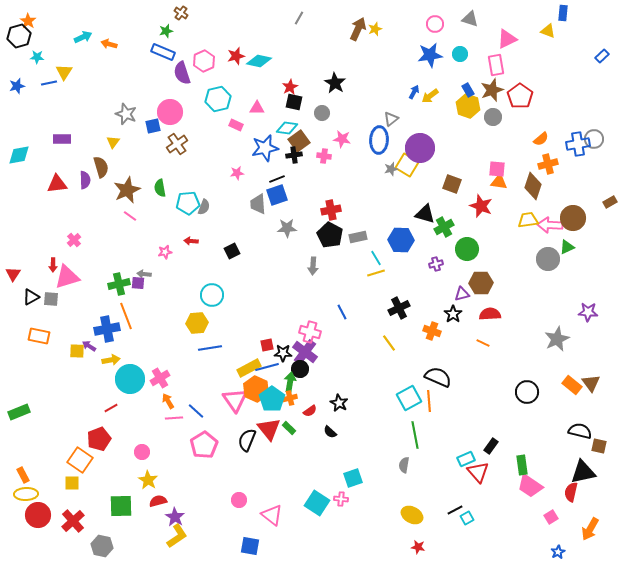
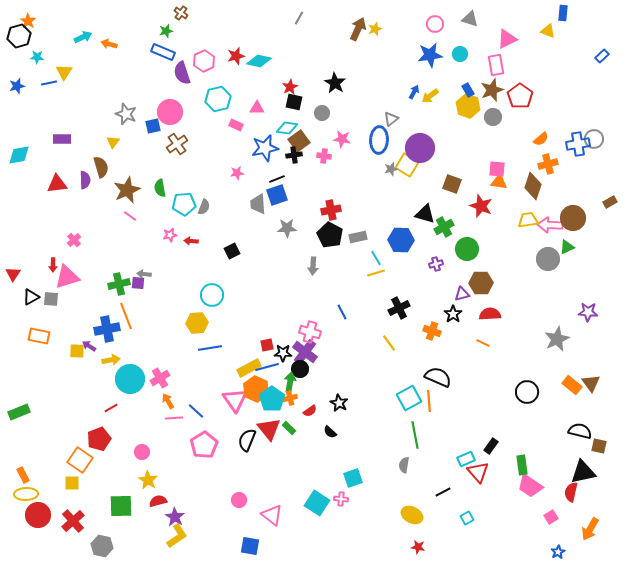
cyan pentagon at (188, 203): moved 4 px left, 1 px down
pink star at (165, 252): moved 5 px right, 17 px up
black line at (455, 510): moved 12 px left, 18 px up
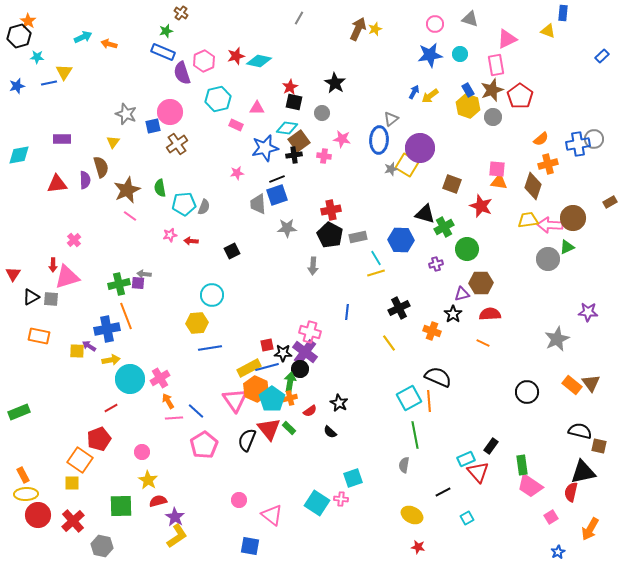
blue line at (342, 312): moved 5 px right; rotated 35 degrees clockwise
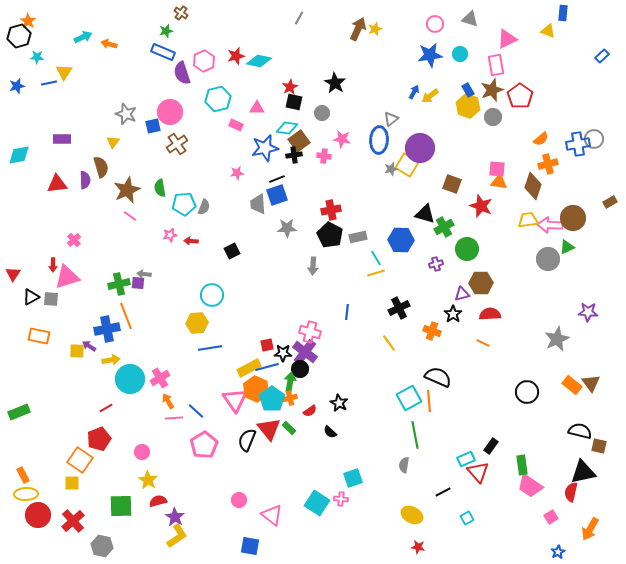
red line at (111, 408): moved 5 px left
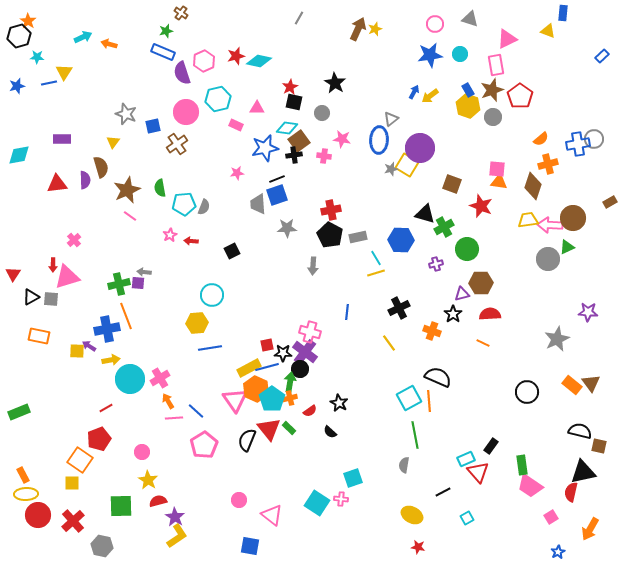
pink circle at (170, 112): moved 16 px right
pink star at (170, 235): rotated 16 degrees counterclockwise
gray arrow at (144, 274): moved 2 px up
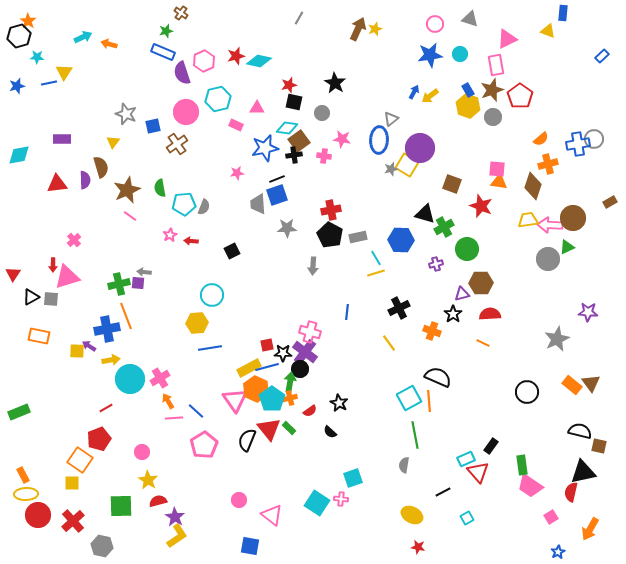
red star at (290, 87): moved 1 px left, 2 px up; rotated 14 degrees clockwise
